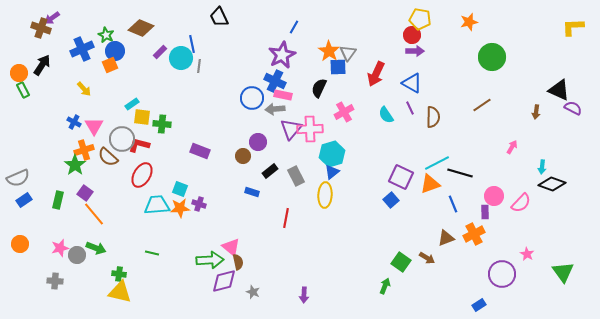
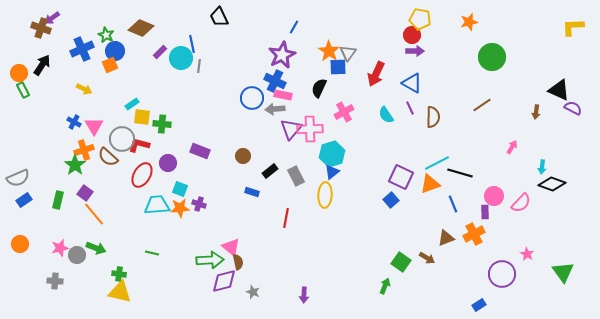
yellow arrow at (84, 89): rotated 21 degrees counterclockwise
purple circle at (258, 142): moved 90 px left, 21 px down
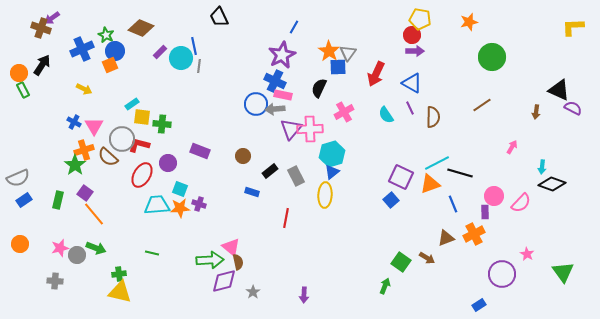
blue line at (192, 44): moved 2 px right, 2 px down
blue circle at (252, 98): moved 4 px right, 6 px down
green cross at (119, 274): rotated 16 degrees counterclockwise
gray star at (253, 292): rotated 16 degrees clockwise
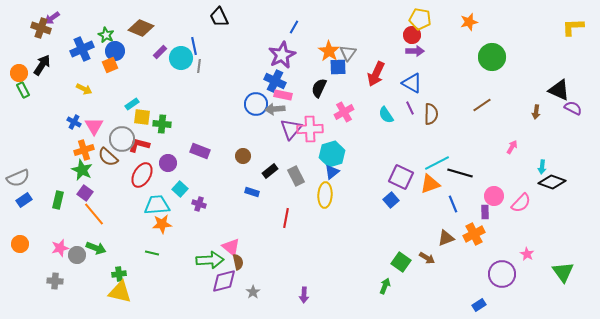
brown semicircle at (433, 117): moved 2 px left, 3 px up
green star at (75, 165): moved 7 px right, 5 px down; rotated 10 degrees counterclockwise
black diamond at (552, 184): moved 2 px up
cyan square at (180, 189): rotated 21 degrees clockwise
orange star at (180, 208): moved 18 px left, 16 px down
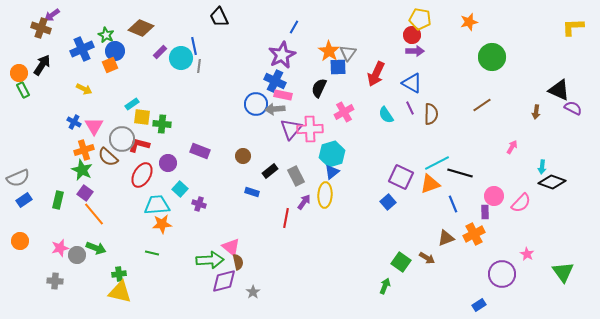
purple arrow at (52, 18): moved 3 px up
blue square at (391, 200): moved 3 px left, 2 px down
orange circle at (20, 244): moved 3 px up
purple arrow at (304, 295): moved 93 px up; rotated 147 degrees counterclockwise
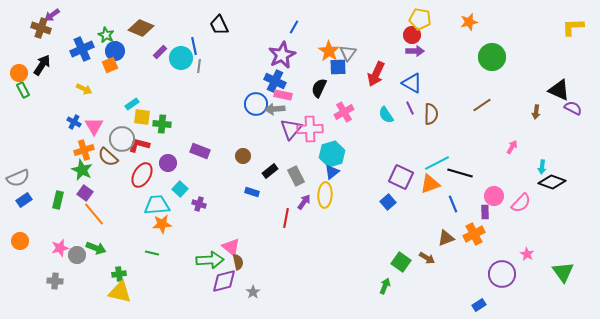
black trapezoid at (219, 17): moved 8 px down
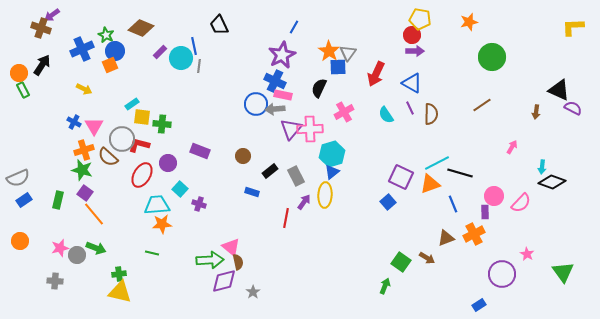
green star at (82, 170): rotated 10 degrees counterclockwise
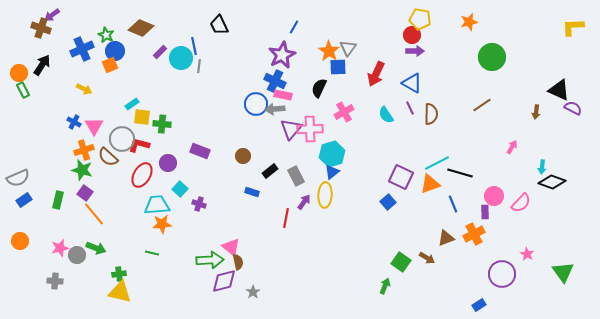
gray triangle at (348, 53): moved 5 px up
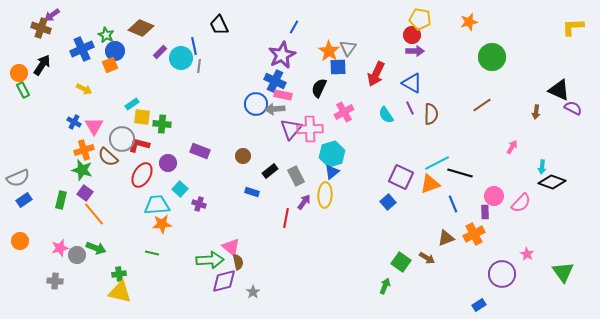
green rectangle at (58, 200): moved 3 px right
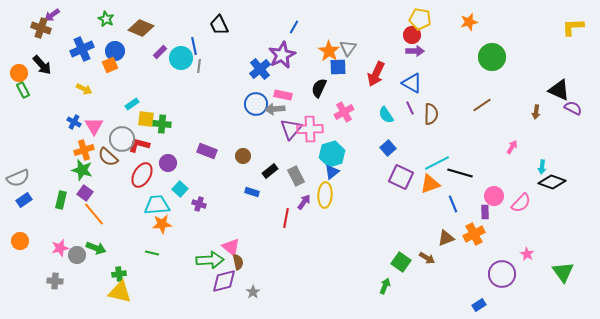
green star at (106, 35): moved 16 px up
black arrow at (42, 65): rotated 105 degrees clockwise
blue cross at (275, 81): moved 15 px left, 12 px up; rotated 25 degrees clockwise
yellow square at (142, 117): moved 4 px right, 2 px down
purple rectangle at (200, 151): moved 7 px right
blue square at (388, 202): moved 54 px up
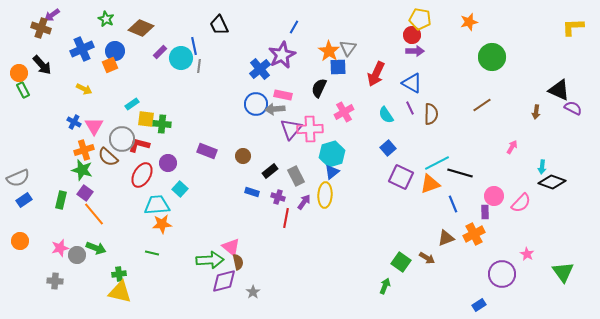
purple cross at (199, 204): moved 79 px right, 7 px up
